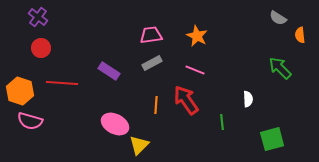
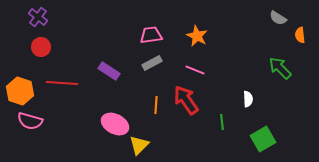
red circle: moved 1 px up
green square: moved 9 px left; rotated 15 degrees counterclockwise
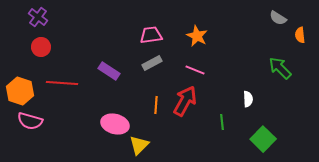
red arrow: moved 1 px left, 1 px down; rotated 64 degrees clockwise
pink ellipse: rotated 12 degrees counterclockwise
green square: rotated 15 degrees counterclockwise
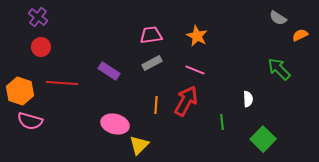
orange semicircle: rotated 70 degrees clockwise
green arrow: moved 1 px left, 1 px down
red arrow: moved 1 px right
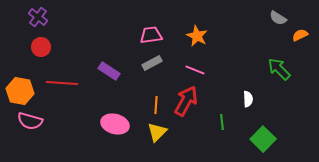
orange hexagon: rotated 8 degrees counterclockwise
yellow triangle: moved 18 px right, 13 px up
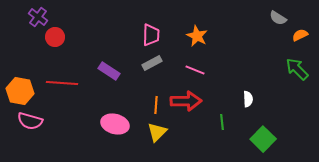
pink trapezoid: rotated 100 degrees clockwise
red circle: moved 14 px right, 10 px up
green arrow: moved 18 px right
red arrow: rotated 60 degrees clockwise
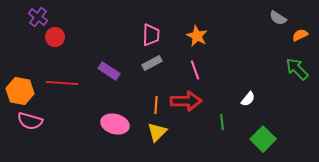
pink line: rotated 48 degrees clockwise
white semicircle: rotated 42 degrees clockwise
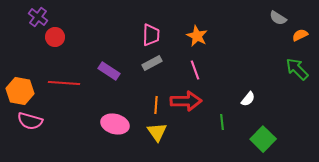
red line: moved 2 px right
yellow triangle: rotated 20 degrees counterclockwise
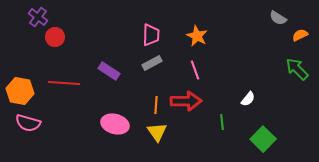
pink semicircle: moved 2 px left, 2 px down
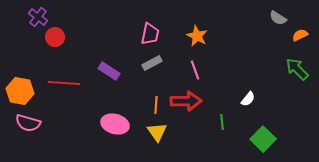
pink trapezoid: moved 1 px left, 1 px up; rotated 10 degrees clockwise
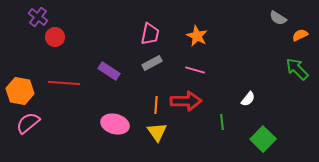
pink line: rotated 54 degrees counterclockwise
pink semicircle: rotated 125 degrees clockwise
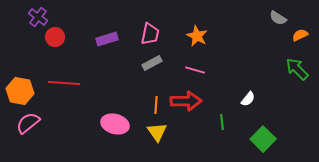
purple rectangle: moved 2 px left, 32 px up; rotated 50 degrees counterclockwise
